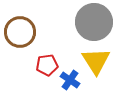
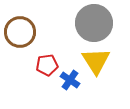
gray circle: moved 1 px down
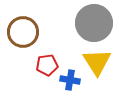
brown circle: moved 3 px right
yellow triangle: moved 1 px right, 1 px down
blue cross: rotated 24 degrees counterclockwise
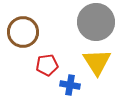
gray circle: moved 2 px right, 1 px up
blue cross: moved 5 px down
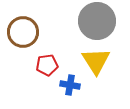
gray circle: moved 1 px right, 1 px up
yellow triangle: moved 1 px left, 1 px up
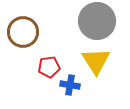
red pentagon: moved 2 px right, 2 px down
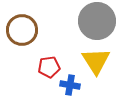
brown circle: moved 1 px left, 2 px up
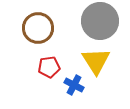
gray circle: moved 3 px right
brown circle: moved 16 px right, 2 px up
blue cross: moved 4 px right; rotated 18 degrees clockwise
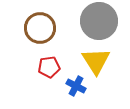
gray circle: moved 1 px left
brown circle: moved 2 px right
blue cross: moved 2 px right, 1 px down
